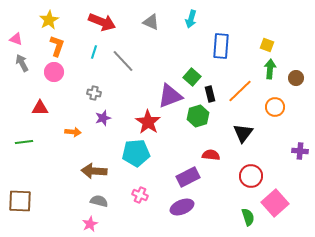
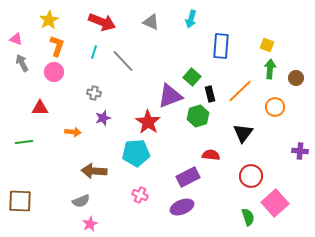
gray semicircle: moved 18 px left; rotated 144 degrees clockwise
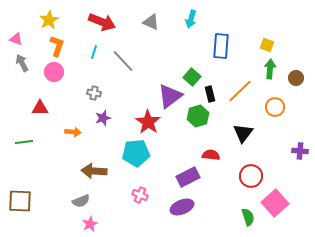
purple triangle: rotated 16 degrees counterclockwise
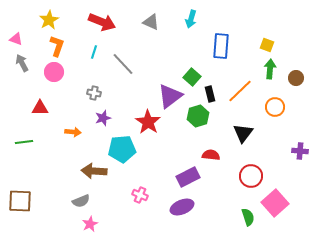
gray line: moved 3 px down
cyan pentagon: moved 14 px left, 4 px up
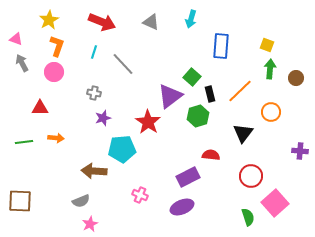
orange circle: moved 4 px left, 5 px down
orange arrow: moved 17 px left, 6 px down
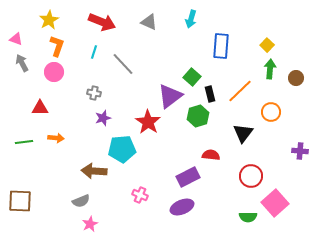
gray triangle: moved 2 px left
yellow square: rotated 24 degrees clockwise
green semicircle: rotated 108 degrees clockwise
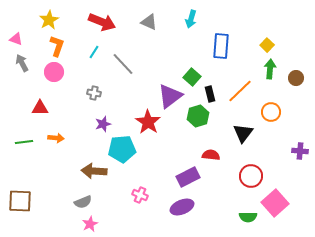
cyan line: rotated 16 degrees clockwise
purple star: moved 6 px down
gray semicircle: moved 2 px right, 1 px down
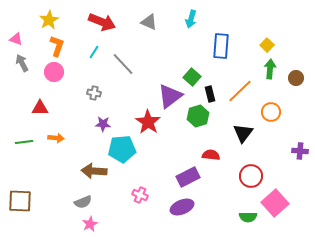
purple star: rotated 21 degrees clockwise
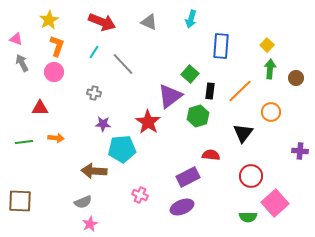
green square: moved 2 px left, 3 px up
black rectangle: moved 3 px up; rotated 21 degrees clockwise
